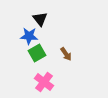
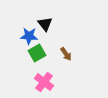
black triangle: moved 5 px right, 5 px down
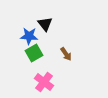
green square: moved 3 px left
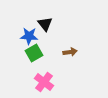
brown arrow: moved 4 px right, 2 px up; rotated 64 degrees counterclockwise
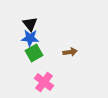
black triangle: moved 15 px left
blue star: moved 1 px right, 2 px down
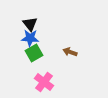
brown arrow: rotated 152 degrees counterclockwise
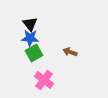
pink cross: moved 2 px up
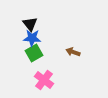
blue star: moved 2 px right
brown arrow: moved 3 px right
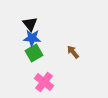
brown arrow: rotated 32 degrees clockwise
pink cross: moved 2 px down
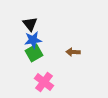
blue star: moved 1 px right, 2 px down; rotated 12 degrees counterclockwise
brown arrow: rotated 48 degrees counterclockwise
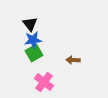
brown arrow: moved 8 px down
